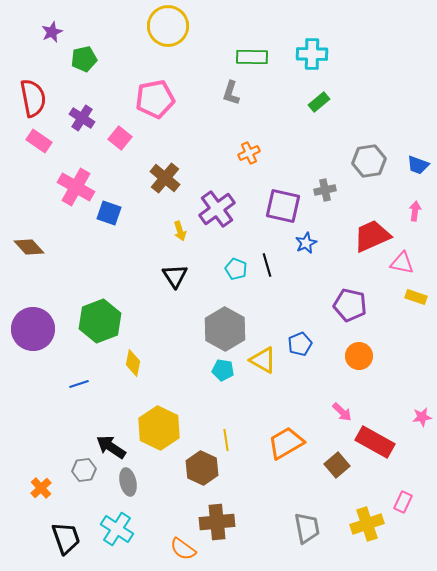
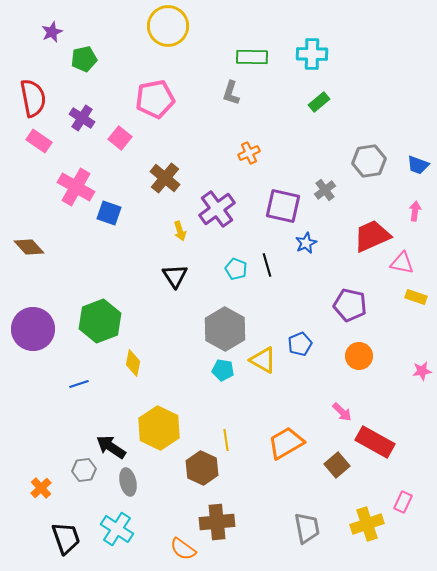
gray cross at (325, 190): rotated 25 degrees counterclockwise
pink star at (422, 417): moved 46 px up
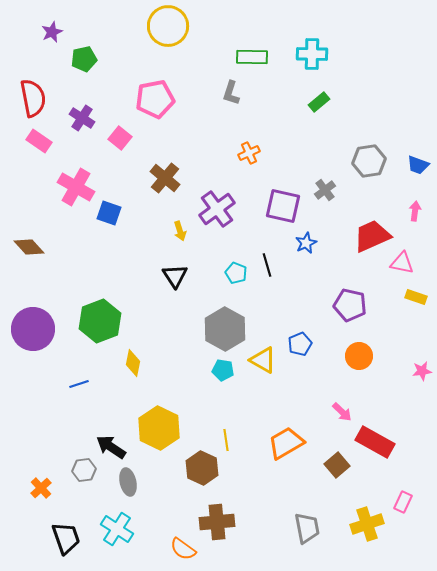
cyan pentagon at (236, 269): moved 4 px down
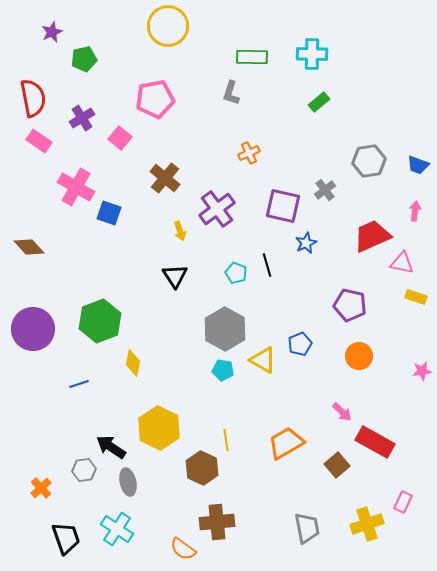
purple cross at (82, 118): rotated 25 degrees clockwise
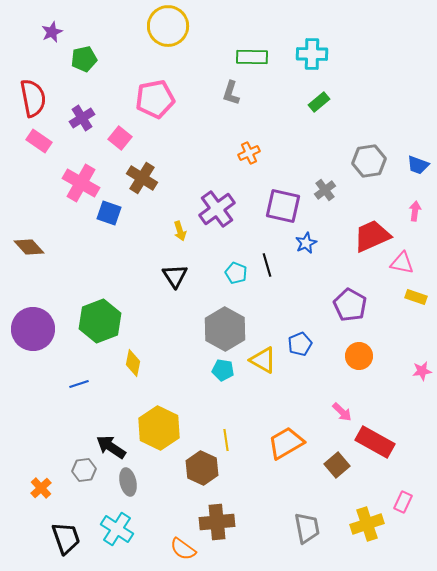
brown cross at (165, 178): moved 23 px left; rotated 8 degrees counterclockwise
pink cross at (76, 187): moved 5 px right, 4 px up
purple pentagon at (350, 305): rotated 16 degrees clockwise
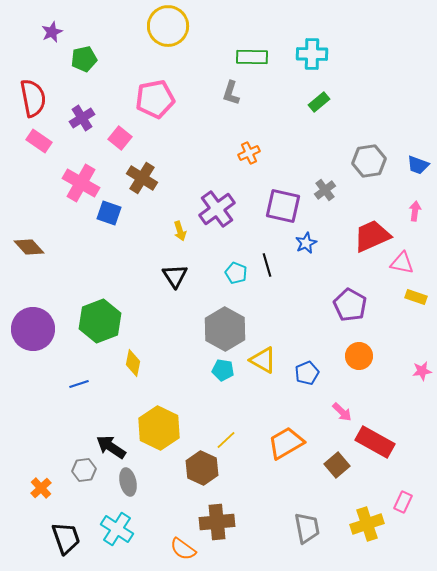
blue pentagon at (300, 344): moved 7 px right, 29 px down
yellow line at (226, 440): rotated 55 degrees clockwise
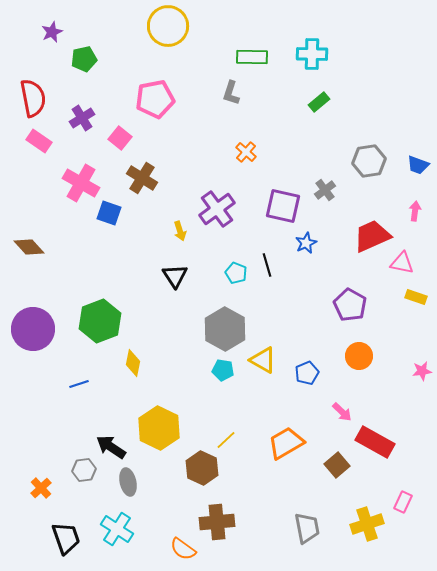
orange cross at (249, 153): moved 3 px left, 1 px up; rotated 25 degrees counterclockwise
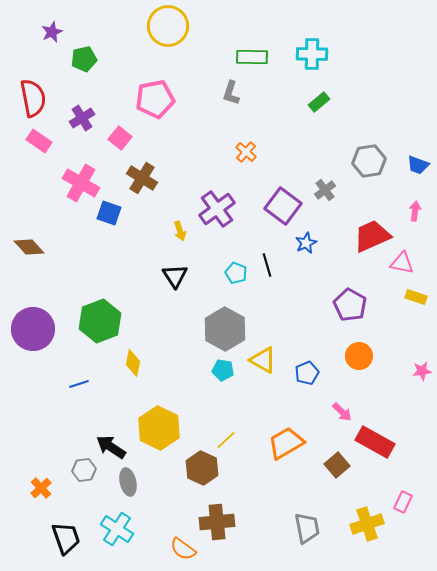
purple square at (283, 206): rotated 24 degrees clockwise
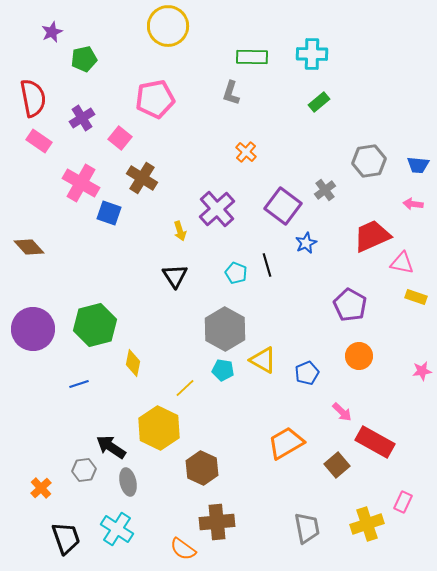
blue trapezoid at (418, 165): rotated 15 degrees counterclockwise
purple cross at (217, 209): rotated 6 degrees counterclockwise
pink arrow at (415, 211): moved 2 px left, 7 px up; rotated 90 degrees counterclockwise
green hexagon at (100, 321): moved 5 px left, 4 px down; rotated 6 degrees clockwise
yellow line at (226, 440): moved 41 px left, 52 px up
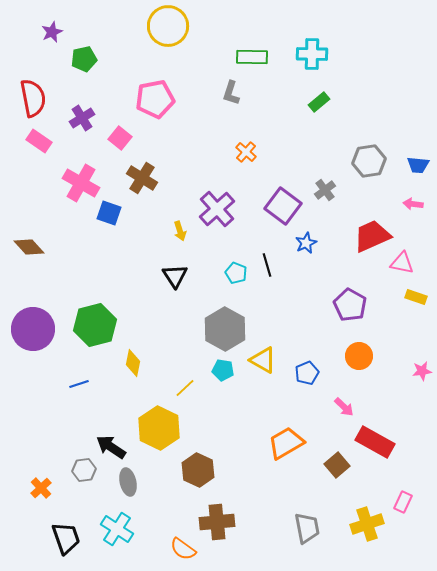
pink arrow at (342, 412): moved 2 px right, 5 px up
brown hexagon at (202, 468): moved 4 px left, 2 px down
